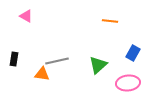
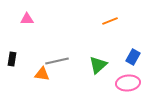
pink triangle: moved 1 px right, 3 px down; rotated 32 degrees counterclockwise
orange line: rotated 28 degrees counterclockwise
blue rectangle: moved 4 px down
black rectangle: moved 2 px left
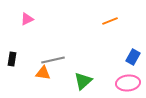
pink triangle: rotated 24 degrees counterclockwise
gray line: moved 4 px left, 1 px up
green triangle: moved 15 px left, 16 px down
orange triangle: moved 1 px right, 1 px up
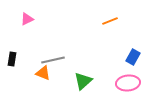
orange triangle: rotated 14 degrees clockwise
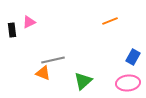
pink triangle: moved 2 px right, 3 px down
black rectangle: moved 29 px up; rotated 16 degrees counterclockwise
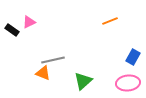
black rectangle: rotated 48 degrees counterclockwise
